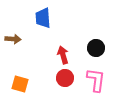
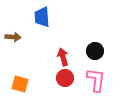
blue trapezoid: moved 1 px left, 1 px up
brown arrow: moved 2 px up
black circle: moved 1 px left, 3 px down
red arrow: moved 2 px down
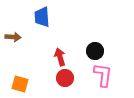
red arrow: moved 3 px left
pink L-shape: moved 7 px right, 5 px up
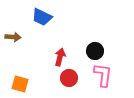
blue trapezoid: rotated 60 degrees counterclockwise
red arrow: rotated 30 degrees clockwise
red circle: moved 4 px right
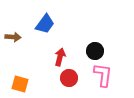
blue trapezoid: moved 3 px right, 7 px down; rotated 80 degrees counterclockwise
